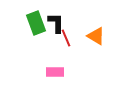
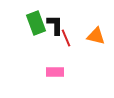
black L-shape: moved 1 px left, 2 px down
orange triangle: rotated 18 degrees counterclockwise
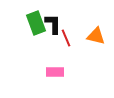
black L-shape: moved 2 px left, 1 px up
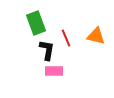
black L-shape: moved 6 px left, 26 px down; rotated 10 degrees clockwise
pink rectangle: moved 1 px left, 1 px up
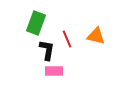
green rectangle: rotated 40 degrees clockwise
red line: moved 1 px right, 1 px down
